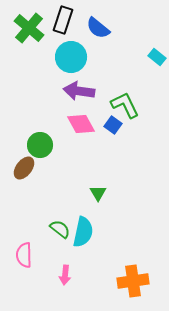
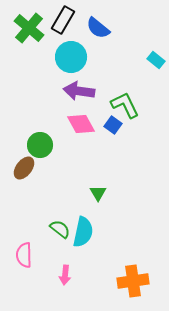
black rectangle: rotated 12 degrees clockwise
cyan rectangle: moved 1 px left, 3 px down
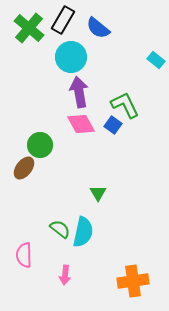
purple arrow: moved 1 px down; rotated 72 degrees clockwise
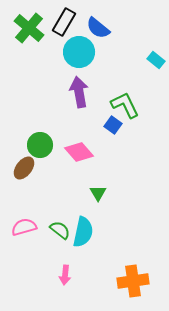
black rectangle: moved 1 px right, 2 px down
cyan circle: moved 8 px right, 5 px up
pink diamond: moved 2 px left, 28 px down; rotated 12 degrees counterclockwise
green semicircle: moved 1 px down
pink semicircle: moved 28 px up; rotated 75 degrees clockwise
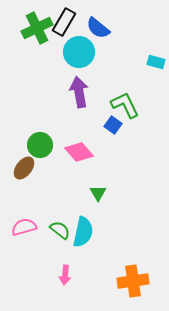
green cross: moved 8 px right; rotated 24 degrees clockwise
cyan rectangle: moved 2 px down; rotated 24 degrees counterclockwise
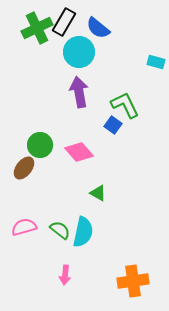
green triangle: rotated 30 degrees counterclockwise
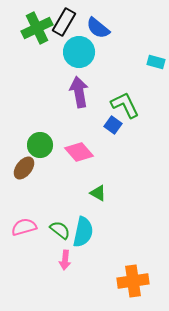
pink arrow: moved 15 px up
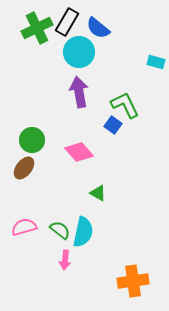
black rectangle: moved 3 px right
green circle: moved 8 px left, 5 px up
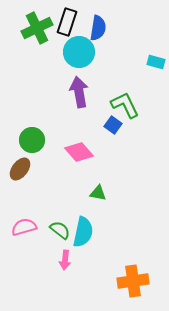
black rectangle: rotated 12 degrees counterclockwise
blue semicircle: rotated 120 degrees counterclockwise
brown ellipse: moved 4 px left, 1 px down
green triangle: rotated 18 degrees counterclockwise
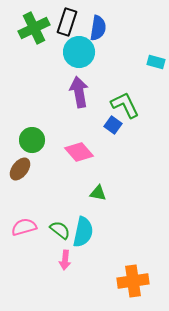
green cross: moved 3 px left
